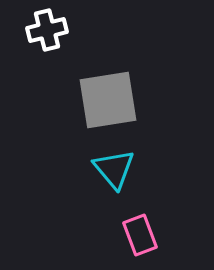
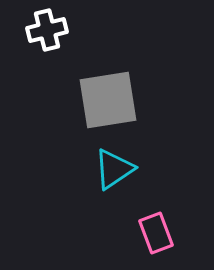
cyan triangle: rotated 36 degrees clockwise
pink rectangle: moved 16 px right, 2 px up
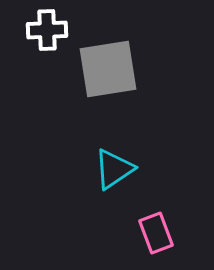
white cross: rotated 12 degrees clockwise
gray square: moved 31 px up
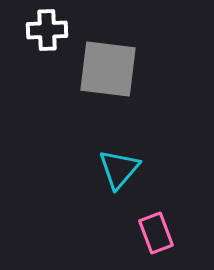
gray square: rotated 16 degrees clockwise
cyan triangle: moved 5 px right; rotated 15 degrees counterclockwise
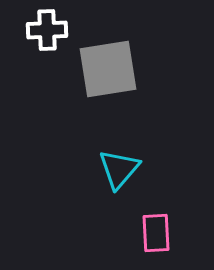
gray square: rotated 16 degrees counterclockwise
pink rectangle: rotated 18 degrees clockwise
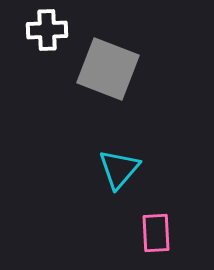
gray square: rotated 30 degrees clockwise
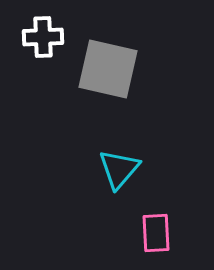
white cross: moved 4 px left, 7 px down
gray square: rotated 8 degrees counterclockwise
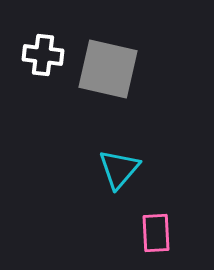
white cross: moved 18 px down; rotated 9 degrees clockwise
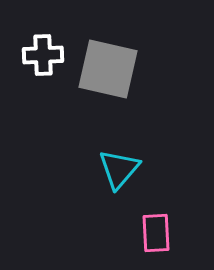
white cross: rotated 9 degrees counterclockwise
